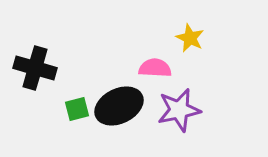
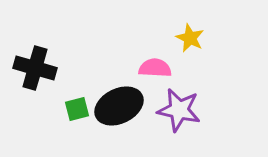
purple star: rotated 24 degrees clockwise
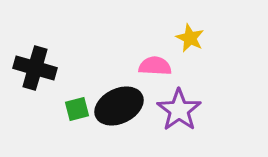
pink semicircle: moved 2 px up
purple star: rotated 24 degrees clockwise
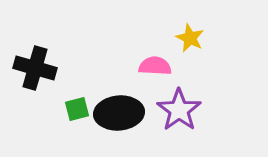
black ellipse: moved 7 px down; rotated 21 degrees clockwise
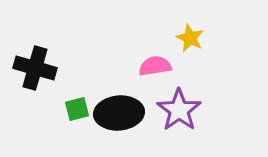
pink semicircle: rotated 12 degrees counterclockwise
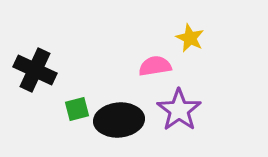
black cross: moved 2 px down; rotated 9 degrees clockwise
black ellipse: moved 7 px down
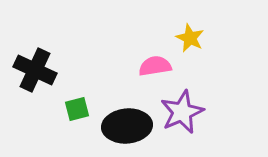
purple star: moved 3 px right, 2 px down; rotated 12 degrees clockwise
black ellipse: moved 8 px right, 6 px down
